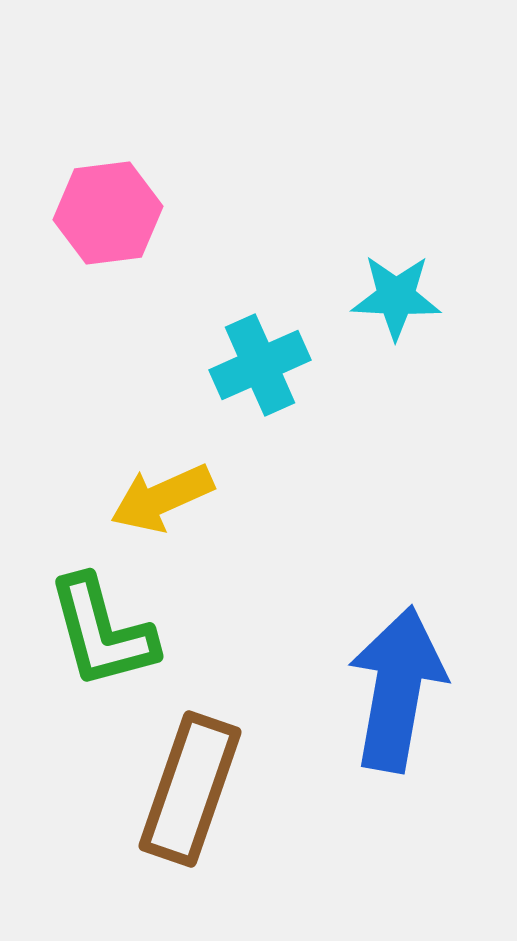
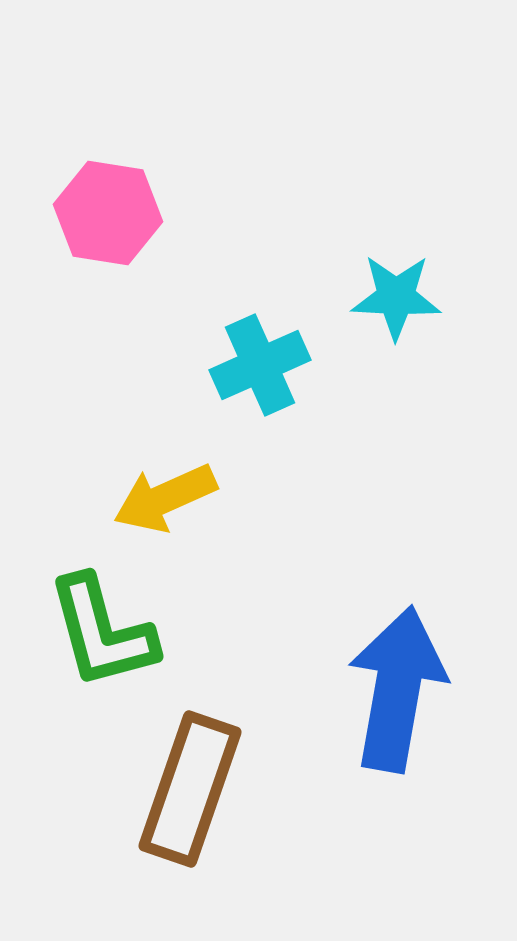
pink hexagon: rotated 16 degrees clockwise
yellow arrow: moved 3 px right
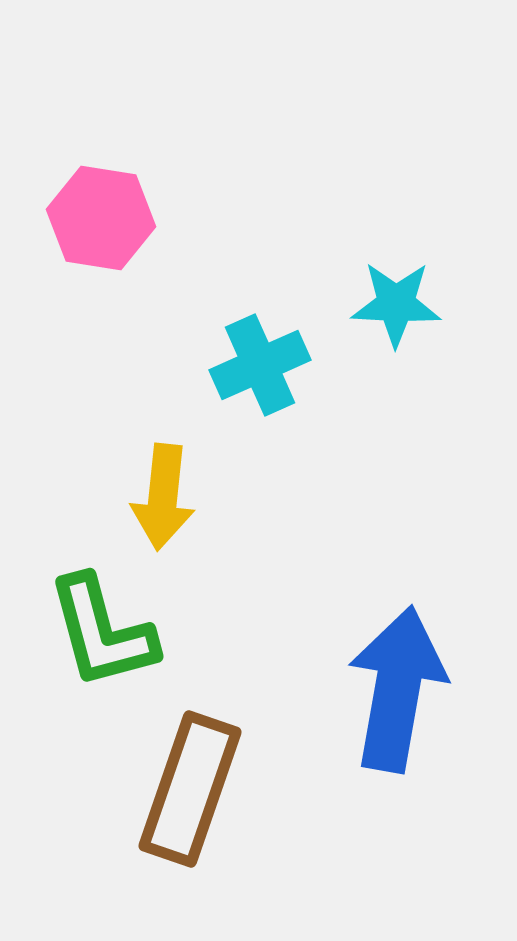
pink hexagon: moved 7 px left, 5 px down
cyan star: moved 7 px down
yellow arrow: moved 2 px left, 1 px up; rotated 60 degrees counterclockwise
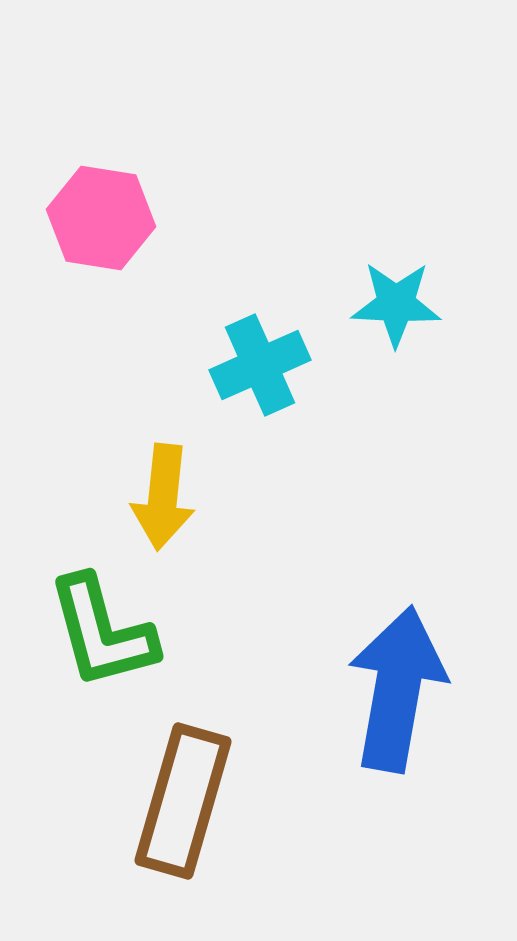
brown rectangle: moved 7 px left, 12 px down; rotated 3 degrees counterclockwise
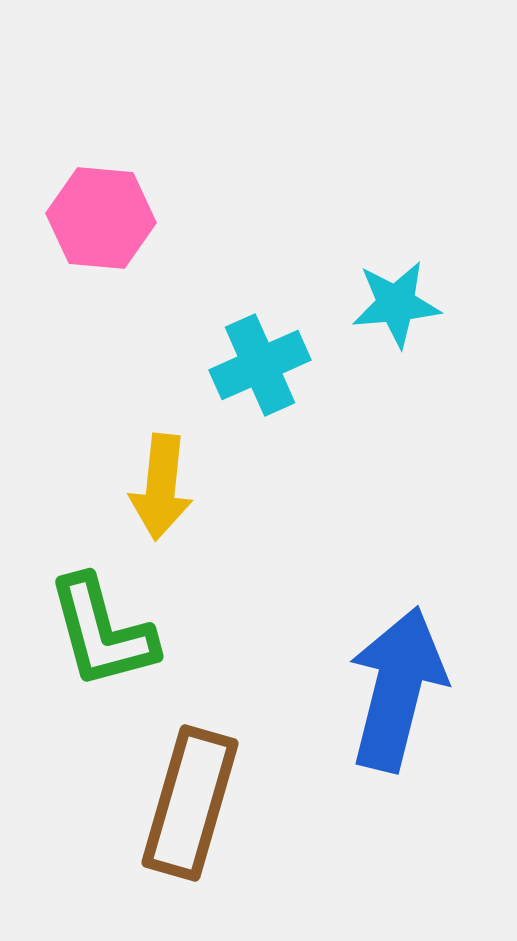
pink hexagon: rotated 4 degrees counterclockwise
cyan star: rotated 8 degrees counterclockwise
yellow arrow: moved 2 px left, 10 px up
blue arrow: rotated 4 degrees clockwise
brown rectangle: moved 7 px right, 2 px down
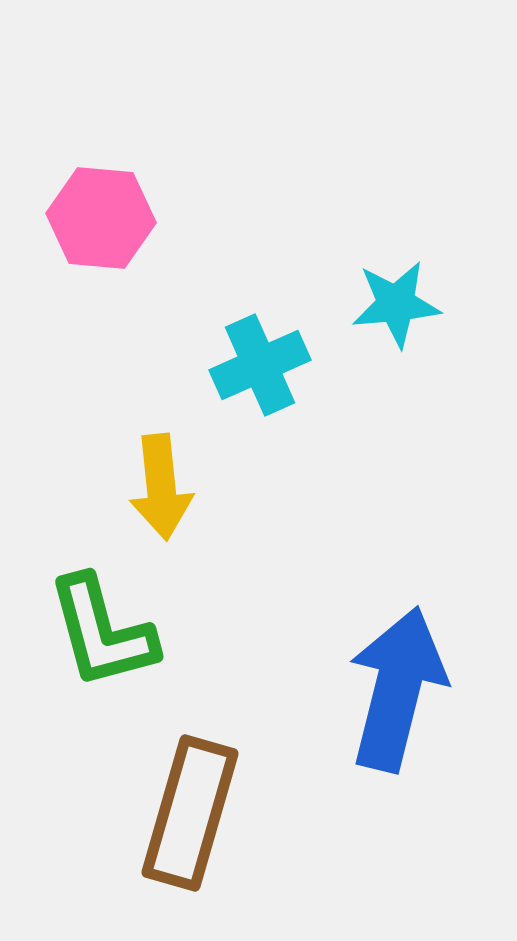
yellow arrow: rotated 12 degrees counterclockwise
brown rectangle: moved 10 px down
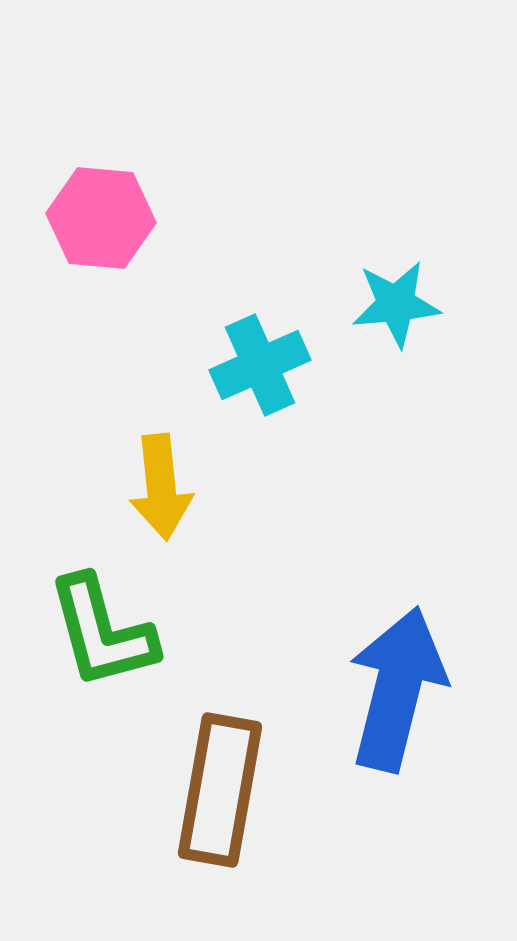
brown rectangle: moved 30 px right, 23 px up; rotated 6 degrees counterclockwise
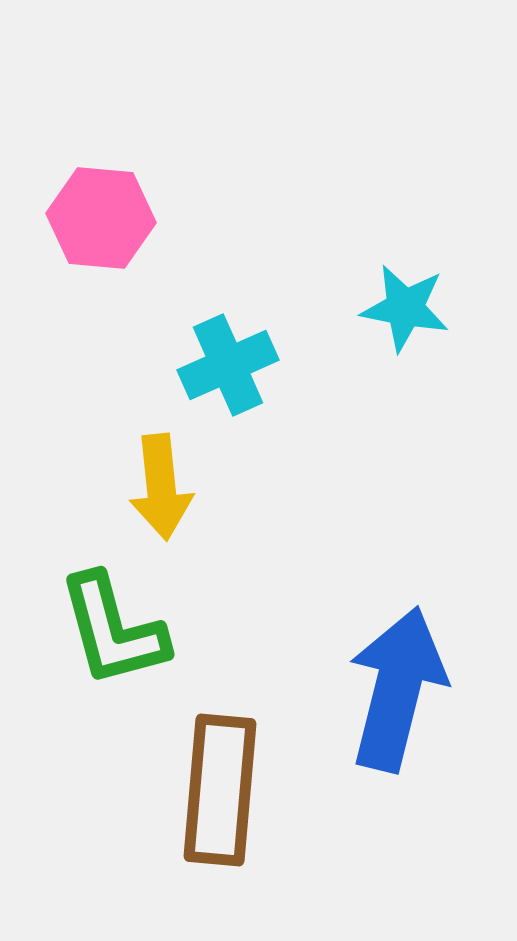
cyan star: moved 9 px right, 4 px down; rotated 16 degrees clockwise
cyan cross: moved 32 px left
green L-shape: moved 11 px right, 2 px up
brown rectangle: rotated 5 degrees counterclockwise
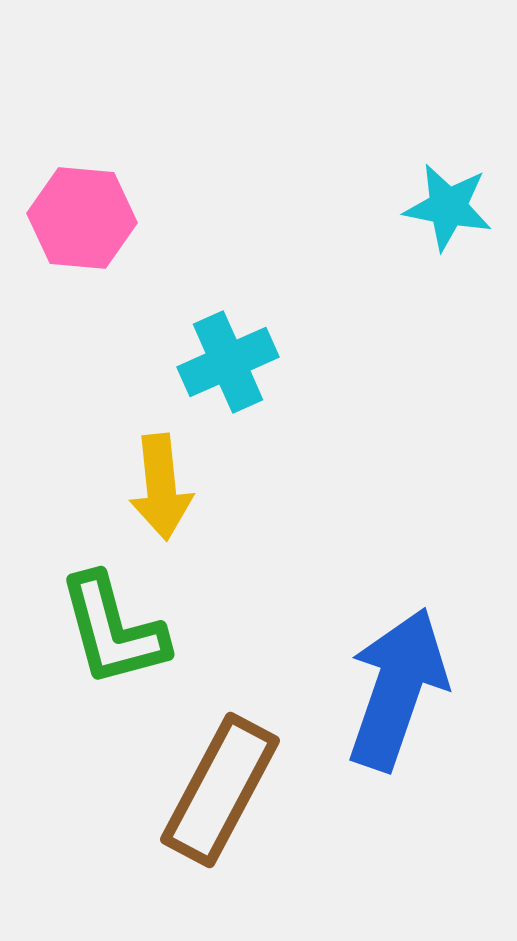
pink hexagon: moved 19 px left
cyan star: moved 43 px right, 101 px up
cyan cross: moved 3 px up
blue arrow: rotated 5 degrees clockwise
brown rectangle: rotated 23 degrees clockwise
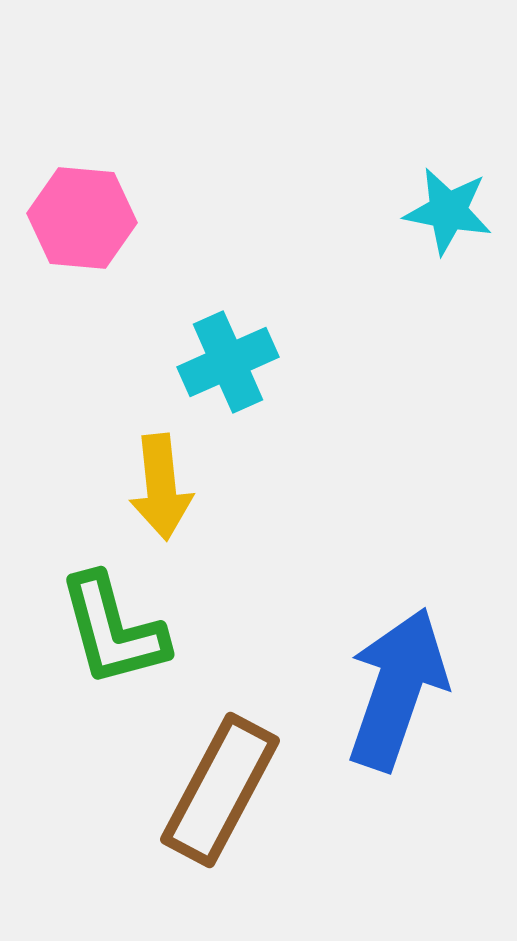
cyan star: moved 4 px down
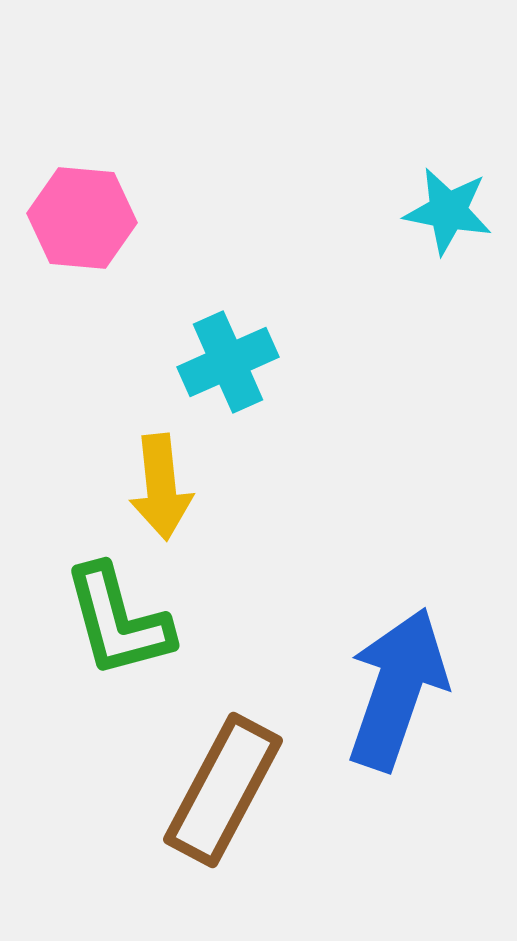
green L-shape: moved 5 px right, 9 px up
brown rectangle: moved 3 px right
